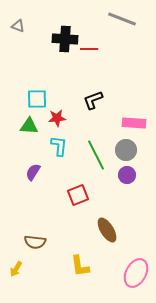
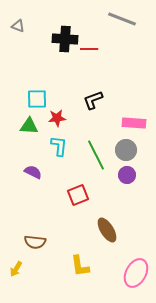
purple semicircle: rotated 84 degrees clockwise
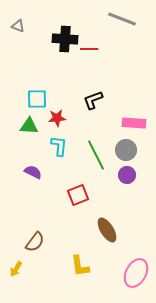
brown semicircle: rotated 60 degrees counterclockwise
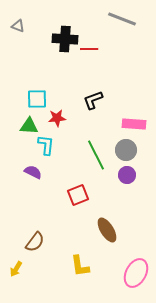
pink rectangle: moved 1 px down
cyan L-shape: moved 13 px left, 1 px up
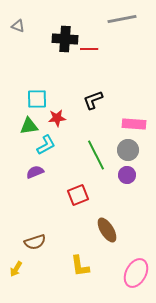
gray line: rotated 32 degrees counterclockwise
green triangle: rotated 12 degrees counterclockwise
cyan L-shape: rotated 55 degrees clockwise
gray circle: moved 2 px right
purple semicircle: moved 2 px right; rotated 48 degrees counterclockwise
brown semicircle: rotated 35 degrees clockwise
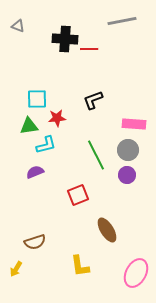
gray line: moved 2 px down
cyan L-shape: rotated 15 degrees clockwise
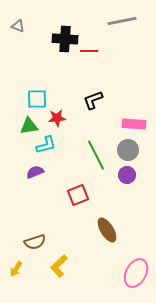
red line: moved 2 px down
yellow L-shape: moved 21 px left; rotated 55 degrees clockwise
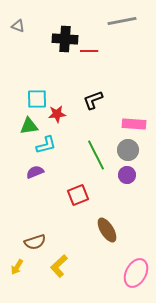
red star: moved 4 px up
yellow arrow: moved 1 px right, 2 px up
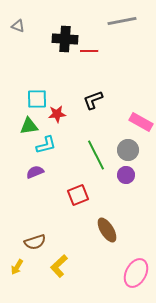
pink rectangle: moved 7 px right, 2 px up; rotated 25 degrees clockwise
purple circle: moved 1 px left
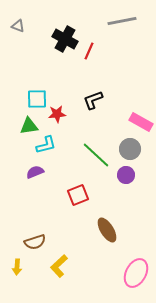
black cross: rotated 25 degrees clockwise
red line: rotated 66 degrees counterclockwise
gray circle: moved 2 px right, 1 px up
green line: rotated 20 degrees counterclockwise
yellow arrow: rotated 28 degrees counterclockwise
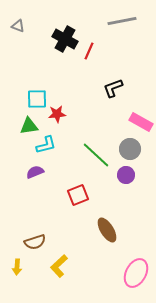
black L-shape: moved 20 px right, 12 px up
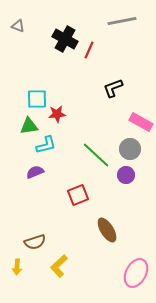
red line: moved 1 px up
